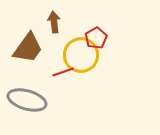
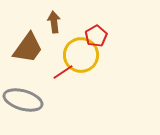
red pentagon: moved 2 px up
red line: rotated 15 degrees counterclockwise
gray ellipse: moved 4 px left
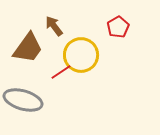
brown arrow: moved 4 px down; rotated 30 degrees counterclockwise
red pentagon: moved 22 px right, 9 px up
red line: moved 2 px left
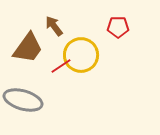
red pentagon: rotated 30 degrees clockwise
red line: moved 6 px up
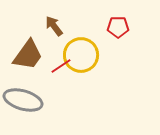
brown trapezoid: moved 7 px down
